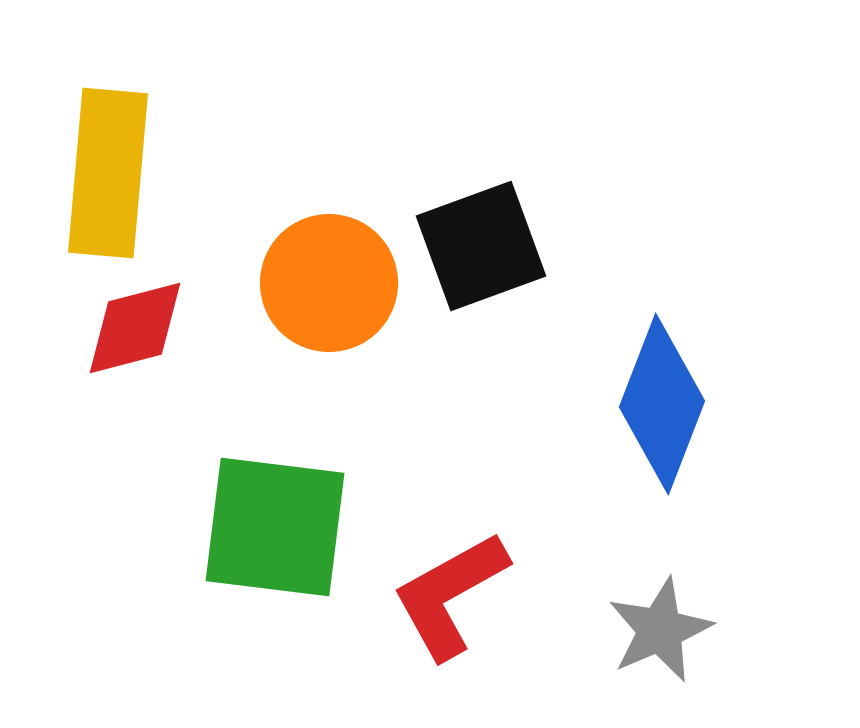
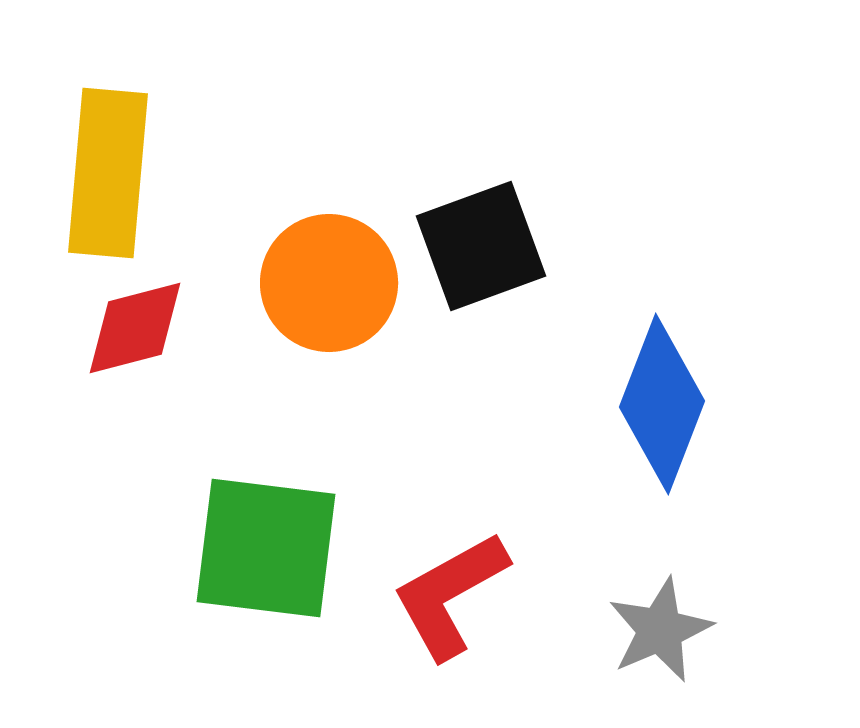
green square: moved 9 px left, 21 px down
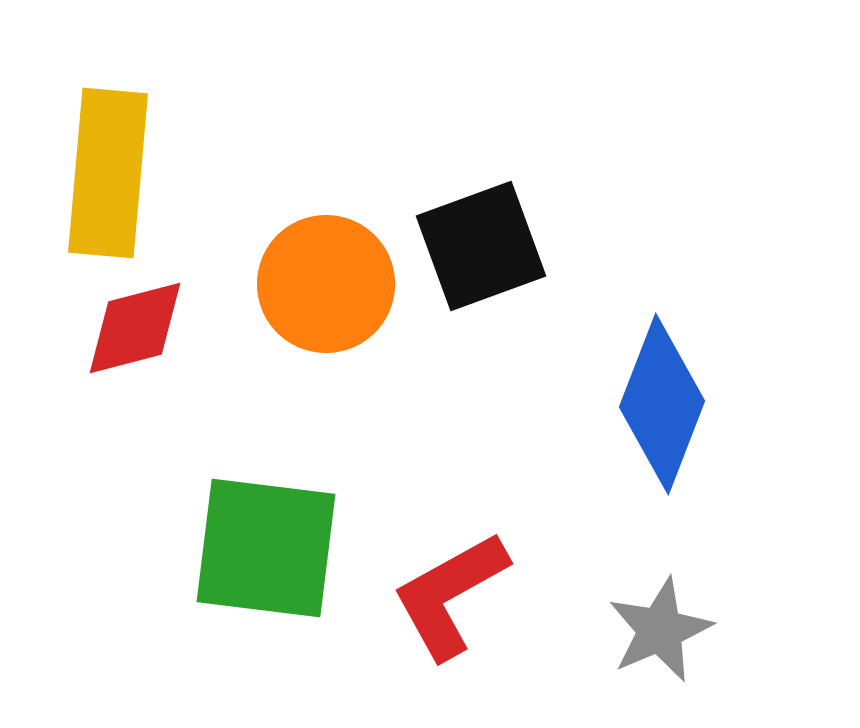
orange circle: moved 3 px left, 1 px down
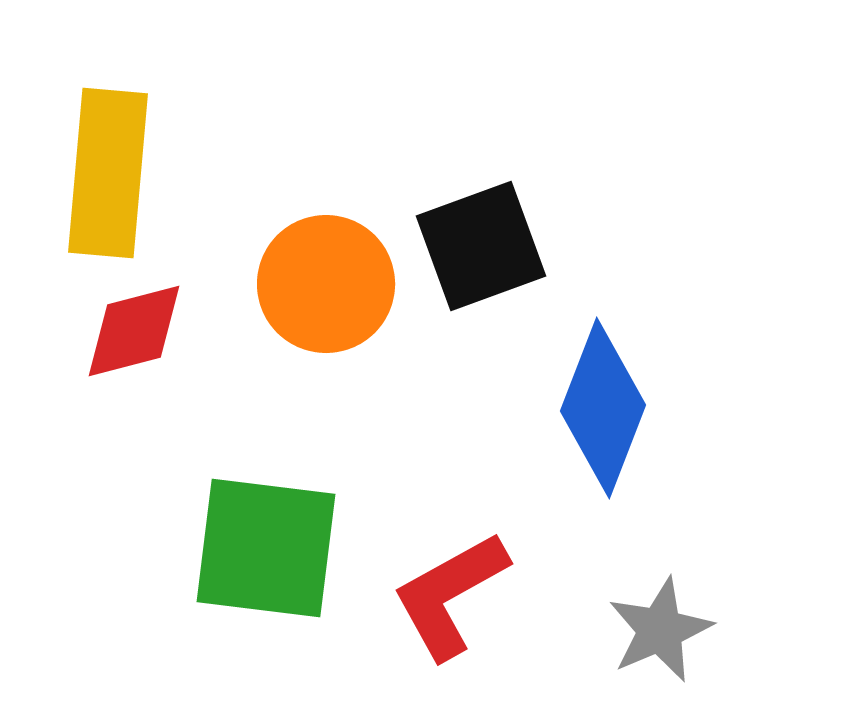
red diamond: moved 1 px left, 3 px down
blue diamond: moved 59 px left, 4 px down
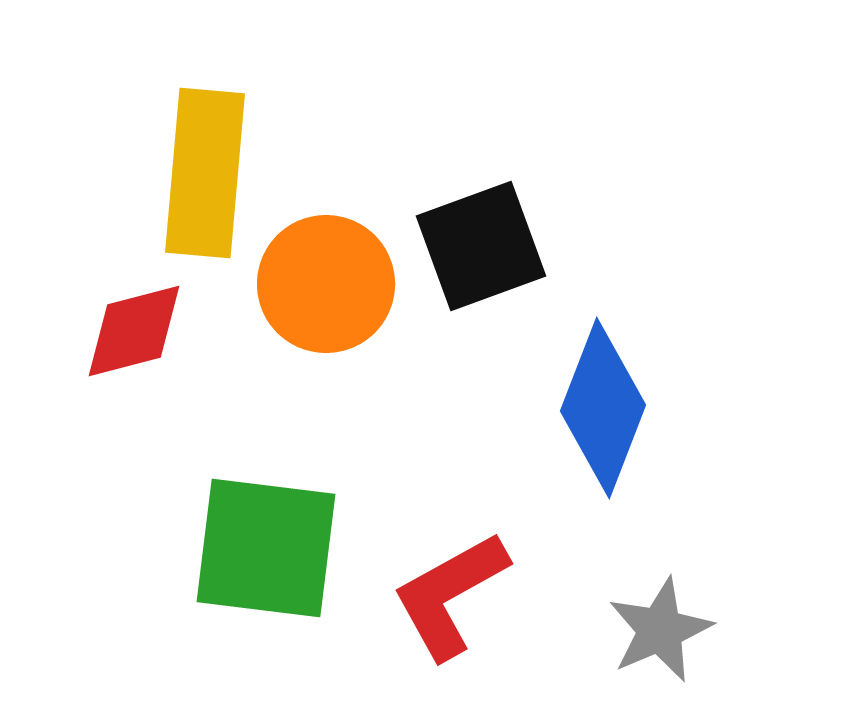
yellow rectangle: moved 97 px right
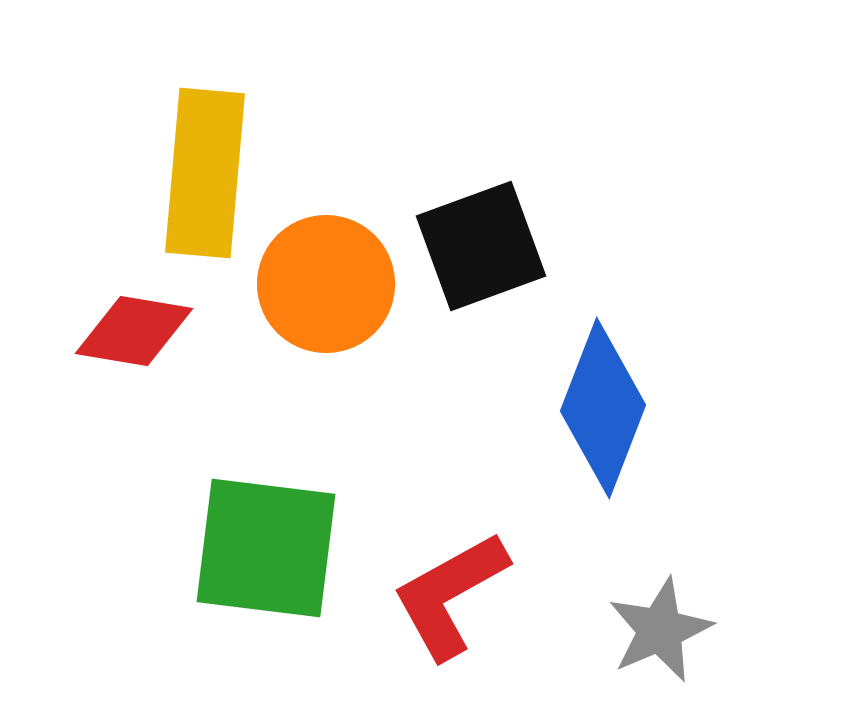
red diamond: rotated 24 degrees clockwise
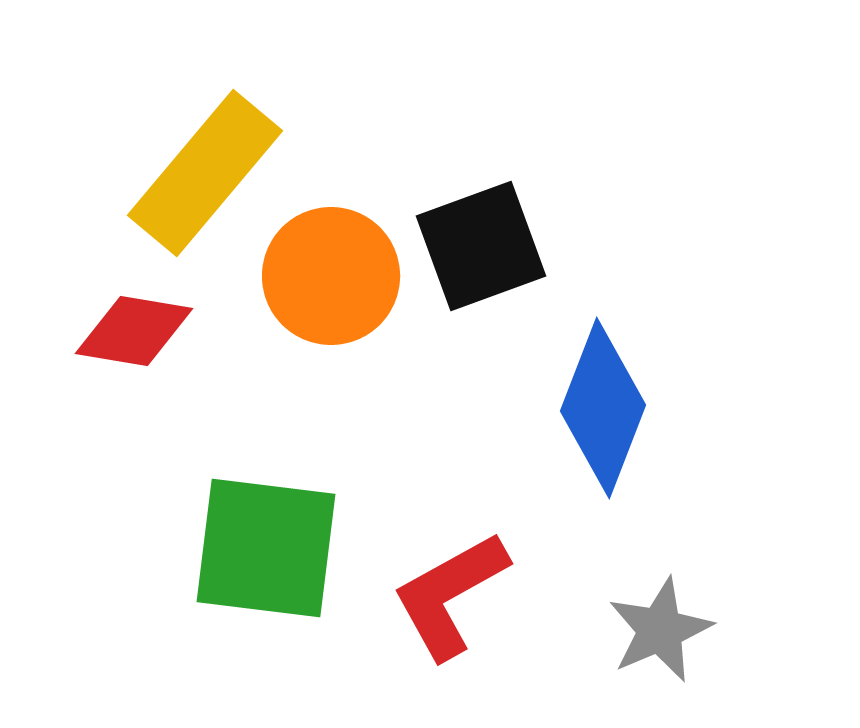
yellow rectangle: rotated 35 degrees clockwise
orange circle: moved 5 px right, 8 px up
